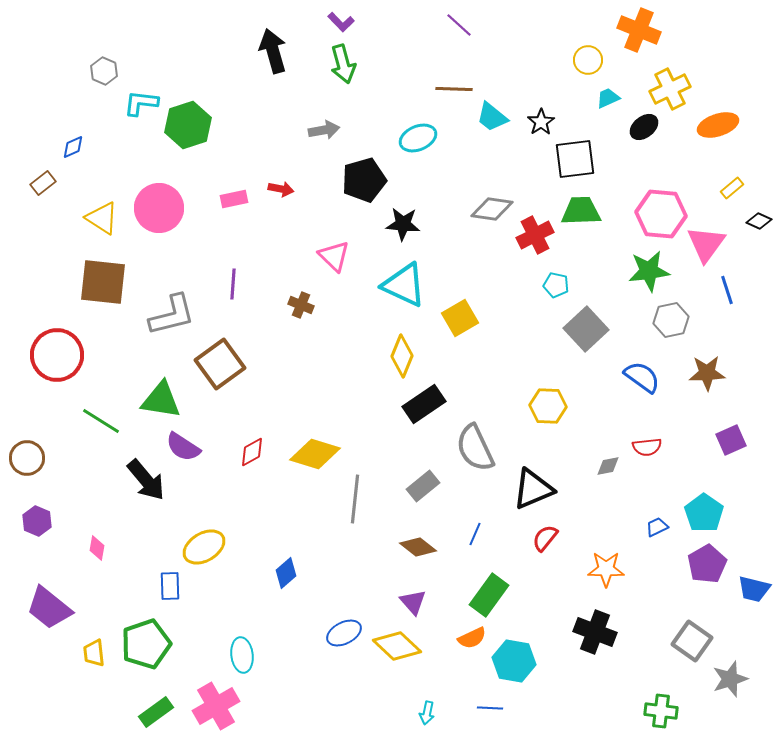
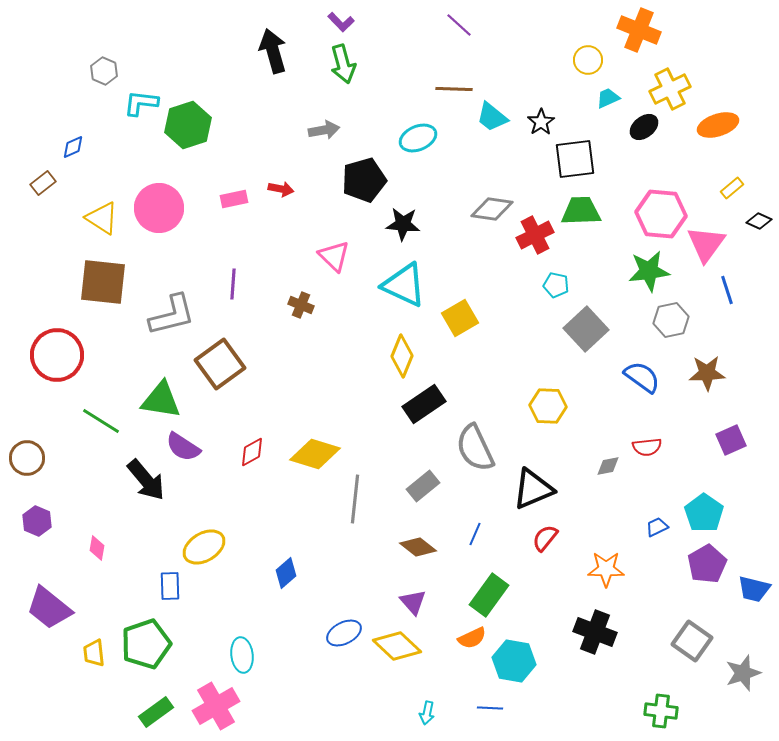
gray star at (730, 679): moved 13 px right, 6 px up
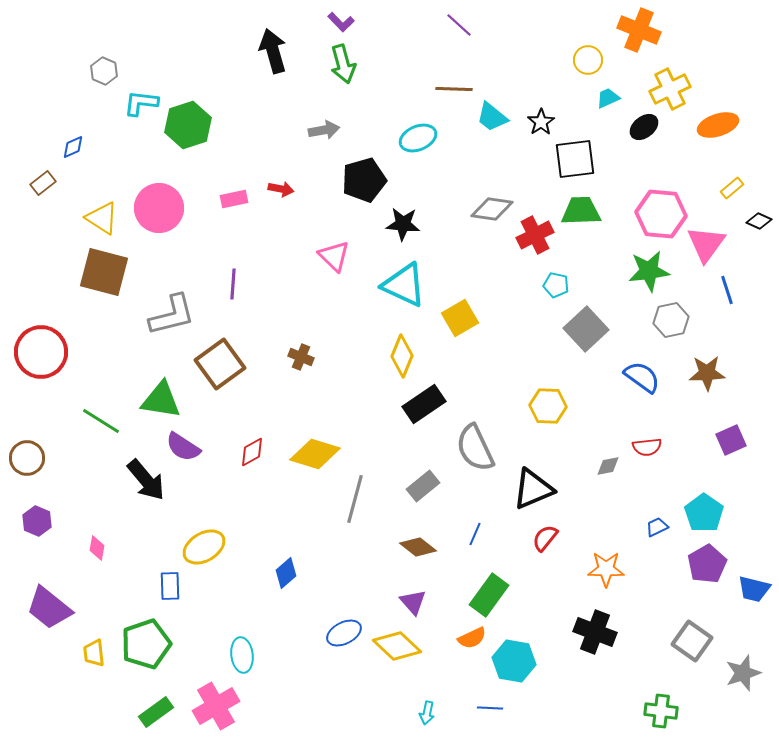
brown square at (103, 282): moved 1 px right, 10 px up; rotated 9 degrees clockwise
brown cross at (301, 305): moved 52 px down
red circle at (57, 355): moved 16 px left, 3 px up
gray line at (355, 499): rotated 9 degrees clockwise
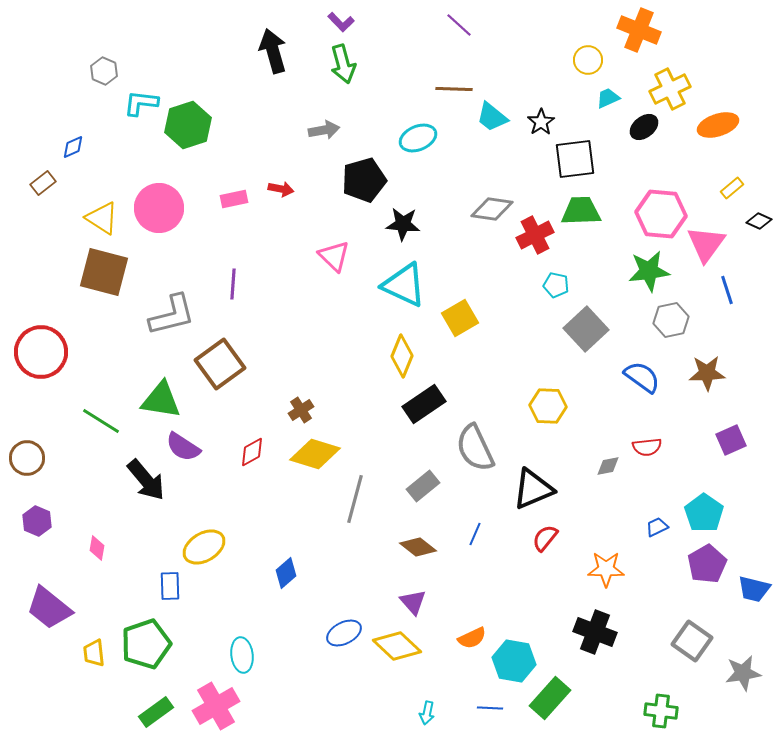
brown cross at (301, 357): moved 53 px down; rotated 35 degrees clockwise
green rectangle at (489, 595): moved 61 px right, 103 px down; rotated 6 degrees clockwise
gray star at (743, 673): rotated 9 degrees clockwise
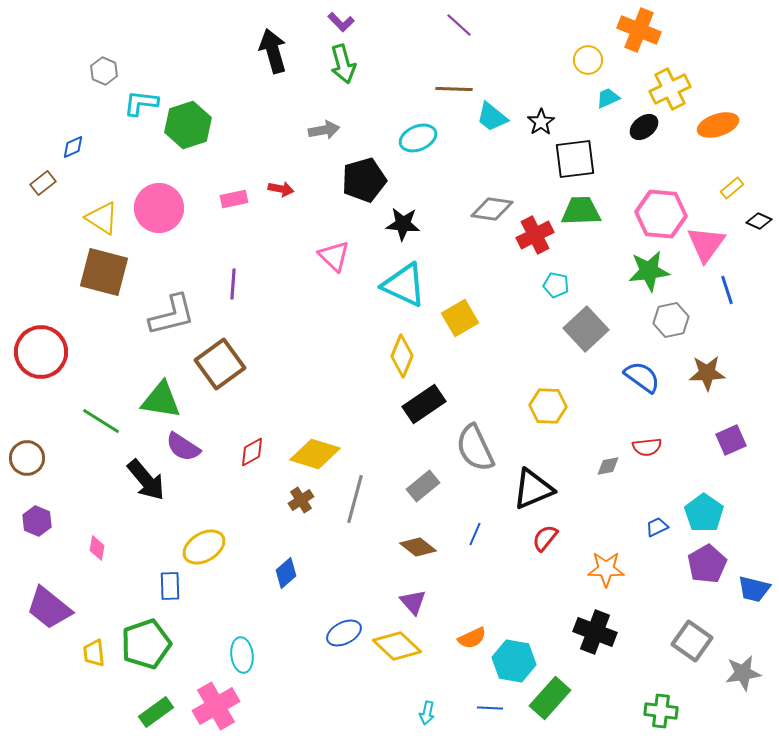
brown cross at (301, 410): moved 90 px down
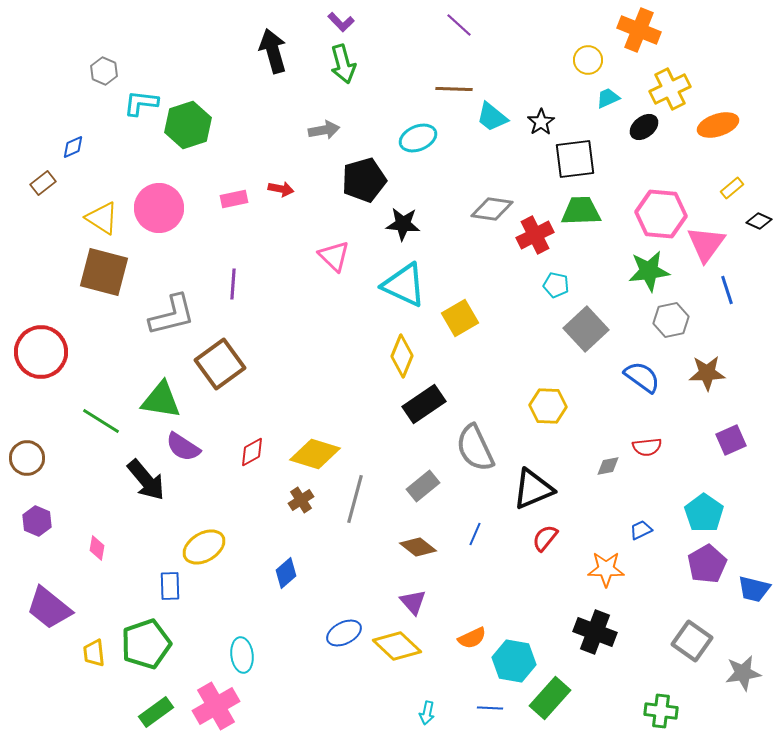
blue trapezoid at (657, 527): moved 16 px left, 3 px down
